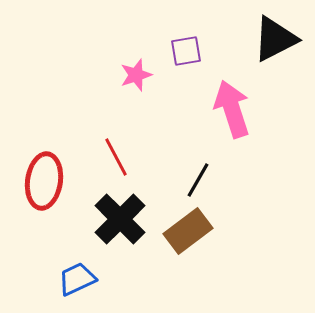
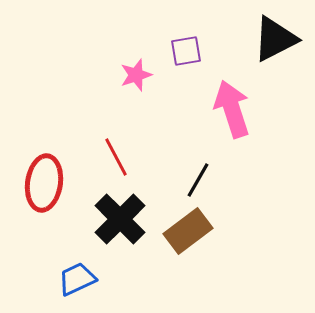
red ellipse: moved 2 px down
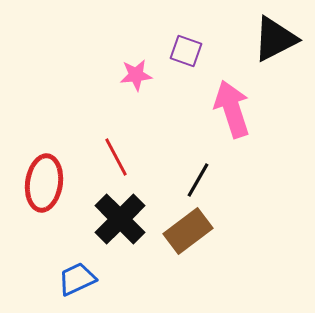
purple square: rotated 28 degrees clockwise
pink star: rotated 12 degrees clockwise
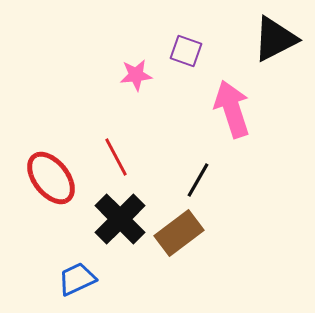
red ellipse: moved 7 px right, 5 px up; rotated 46 degrees counterclockwise
brown rectangle: moved 9 px left, 2 px down
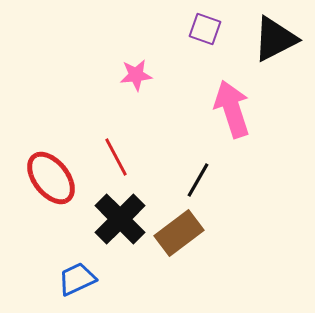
purple square: moved 19 px right, 22 px up
